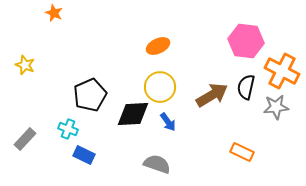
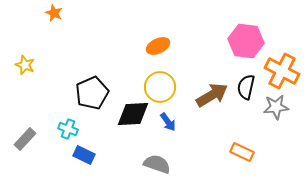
black pentagon: moved 2 px right, 2 px up
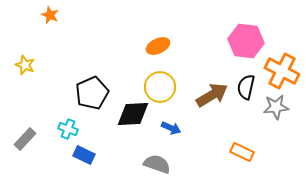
orange star: moved 4 px left, 2 px down
blue arrow: moved 3 px right, 6 px down; rotated 30 degrees counterclockwise
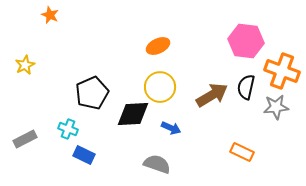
yellow star: rotated 24 degrees clockwise
orange cross: rotated 8 degrees counterclockwise
gray rectangle: rotated 20 degrees clockwise
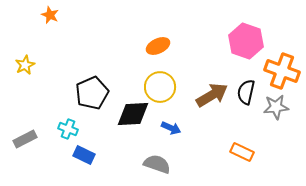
pink hexagon: rotated 12 degrees clockwise
black semicircle: moved 5 px down
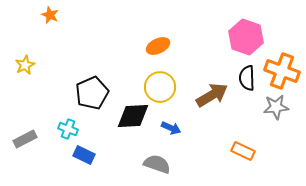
pink hexagon: moved 4 px up
black semicircle: moved 1 px right, 14 px up; rotated 15 degrees counterclockwise
black diamond: moved 2 px down
orange rectangle: moved 1 px right, 1 px up
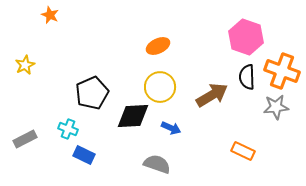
black semicircle: moved 1 px up
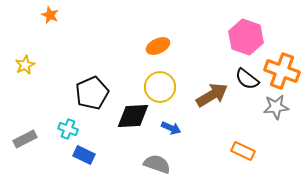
black semicircle: moved 2 px down; rotated 50 degrees counterclockwise
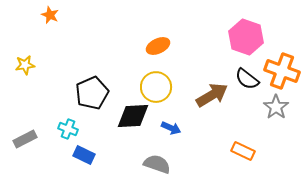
yellow star: rotated 18 degrees clockwise
yellow circle: moved 4 px left
gray star: rotated 30 degrees counterclockwise
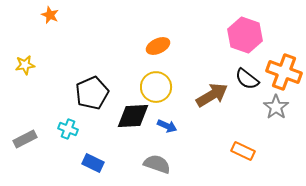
pink hexagon: moved 1 px left, 2 px up
orange cross: moved 2 px right, 1 px down
blue arrow: moved 4 px left, 2 px up
blue rectangle: moved 9 px right, 8 px down
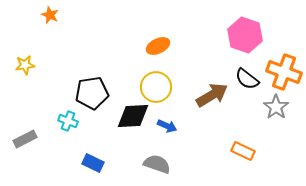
black pentagon: rotated 16 degrees clockwise
cyan cross: moved 8 px up
